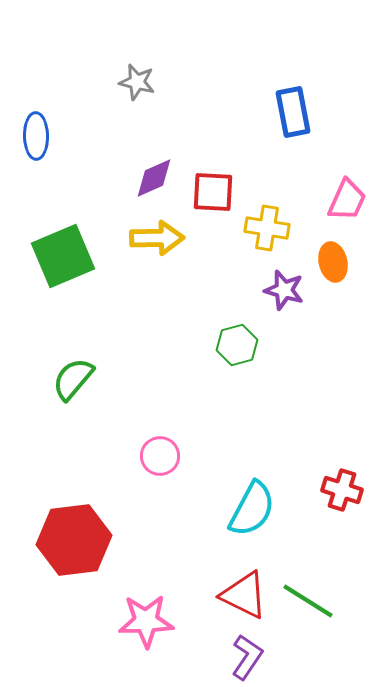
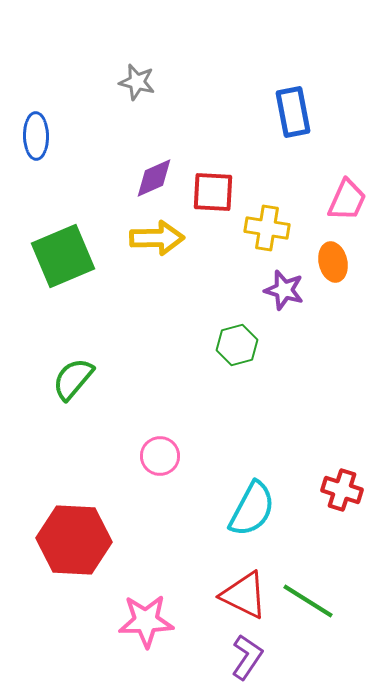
red hexagon: rotated 10 degrees clockwise
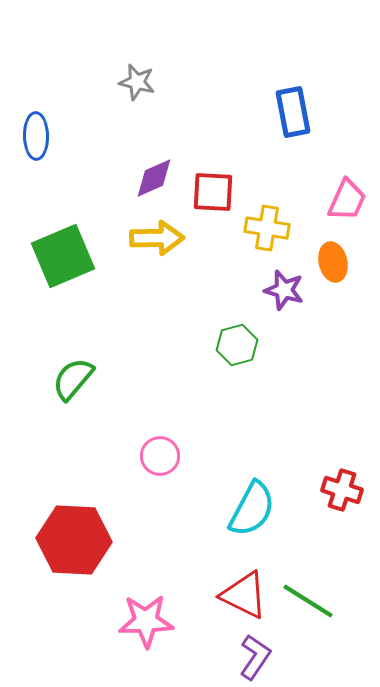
purple L-shape: moved 8 px right
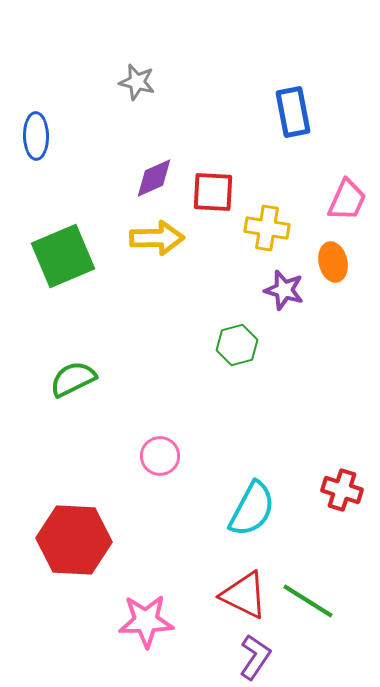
green semicircle: rotated 24 degrees clockwise
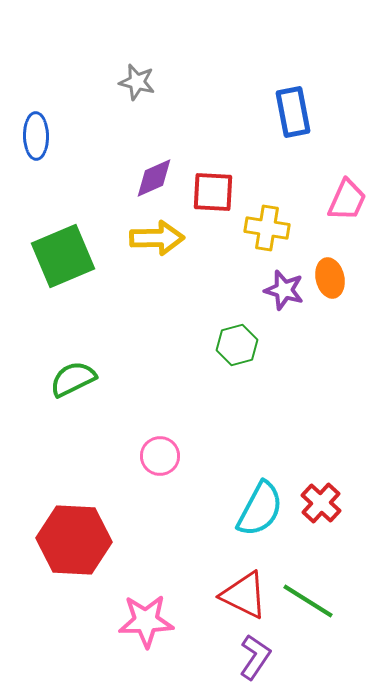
orange ellipse: moved 3 px left, 16 px down
red cross: moved 21 px left, 13 px down; rotated 24 degrees clockwise
cyan semicircle: moved 8 px right
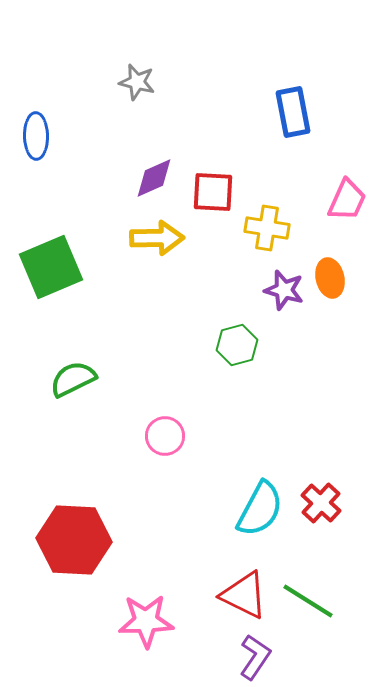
green square: moved 12 px left, 11 px down
pink circle: moved 5 px right, 20 px up
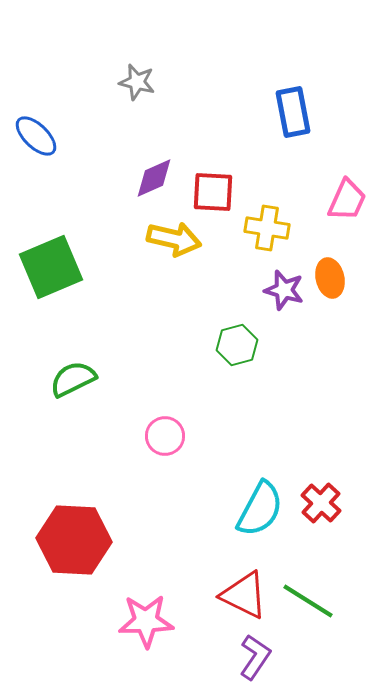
blue ellipse: rotated 45 degrees counterclockwise
yellow arrow: moved 17 px right, 1 px down; rotated 14 degrees clockwise
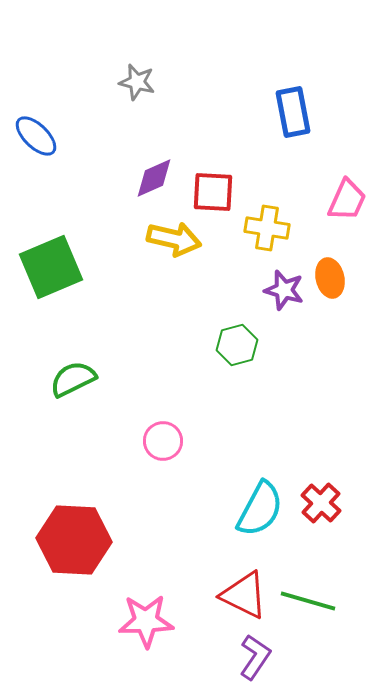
pink circle: moved 2 px left, 5 px down
green line: rotated 16 degrees counterclockwise
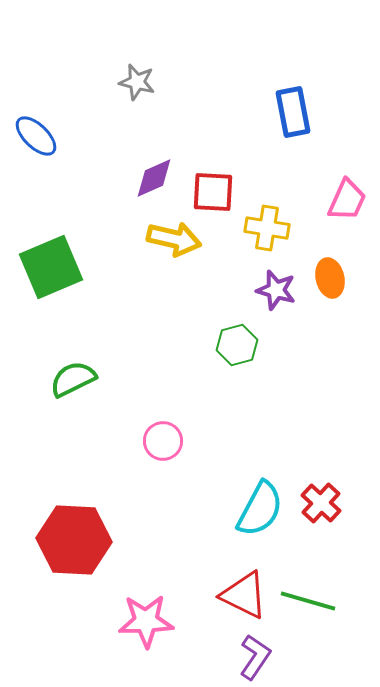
purple star: moved 8 px left
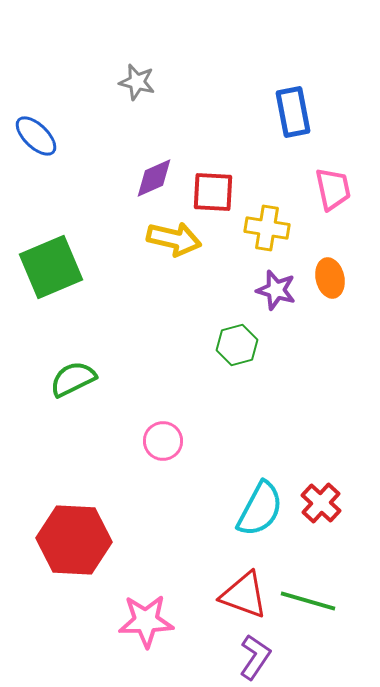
pink trapezoid: moved 14 px left, 11 px up; rotated 36 degrees counterclockwise
red triangle: rotated 6 degrees counterclockwise
